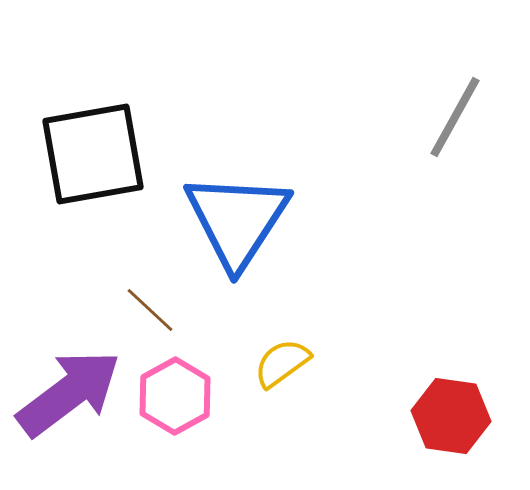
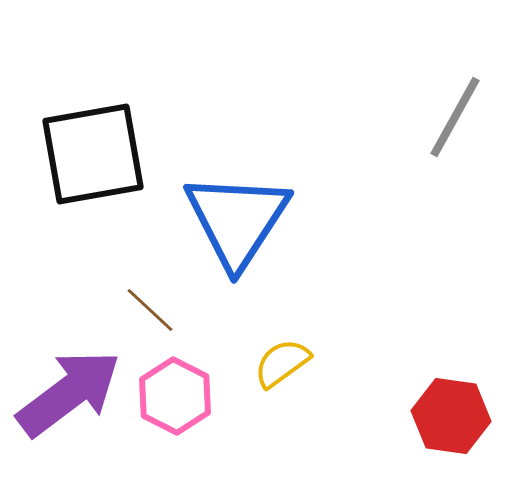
pink hexagon: rotated 4 degrees counterclockwise
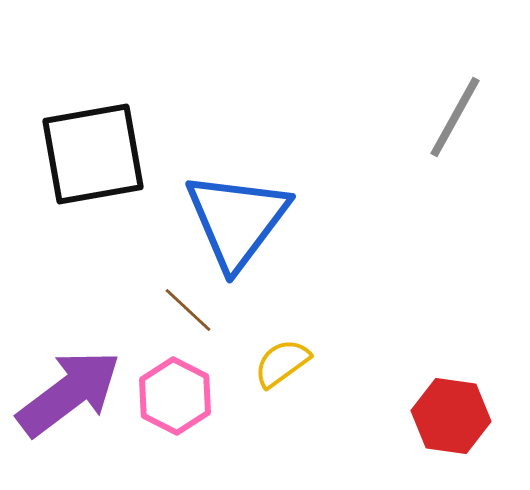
blue triangle: rotated 4 degrees clockwise
brown line: moved 38 px right
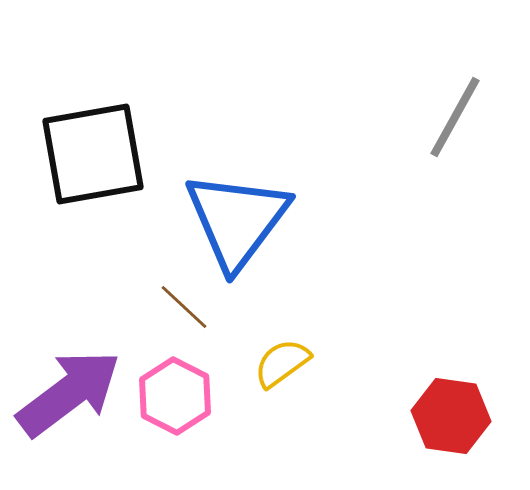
brown line: moved 4 px left, 3 px up
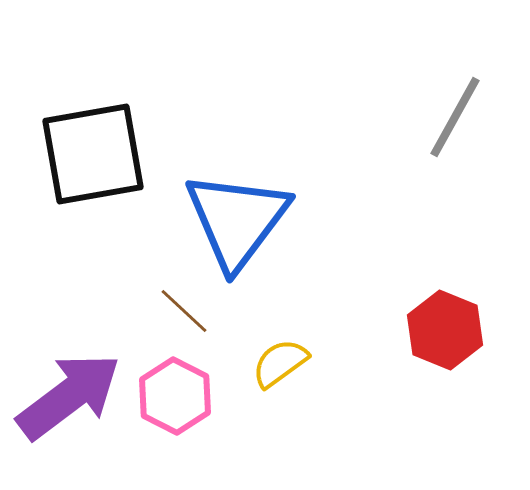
brown line: moved 4 px down
yellow semicircle: moved 2 px left
purple arrow: moved 3 px down
red hexagon: moved 6 px left, 86 px up; rotated 14 degrees clockwise
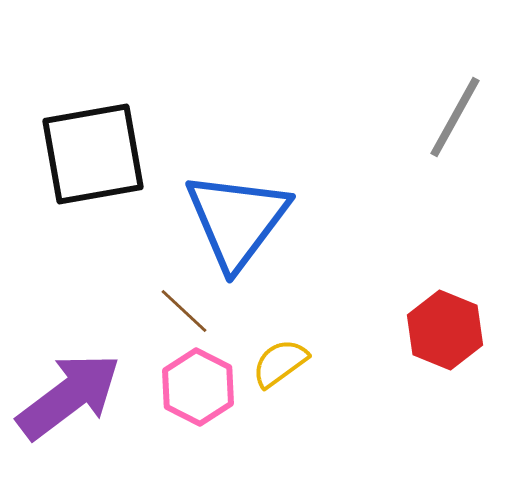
pink hexagon: moved 23 px right, 9 px up
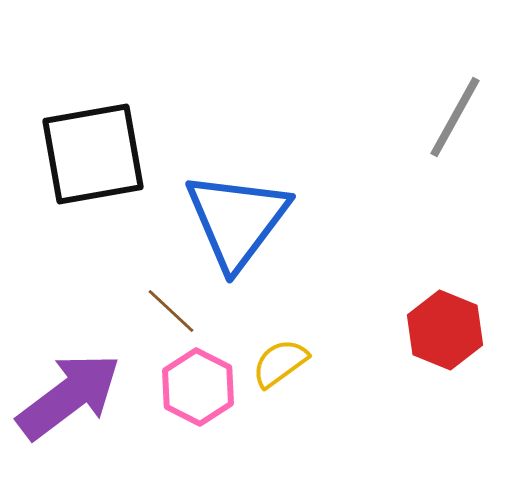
brown line: moved 13 px left
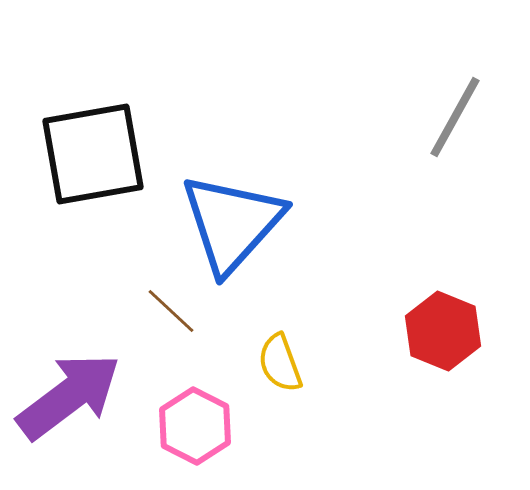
blue triangle: moved 5 px left, 3 px down; rotated 5 degrees clockwise
red hexagon: moved 2 px left, 1 px down
yellow semicircle: rotated 74 degrees counterclockwise
pink hexagon: moved 3 px left, 39 px down
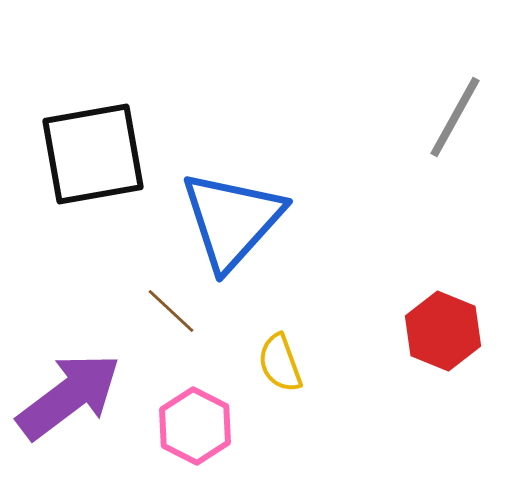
blue triangle: moved 3 px up
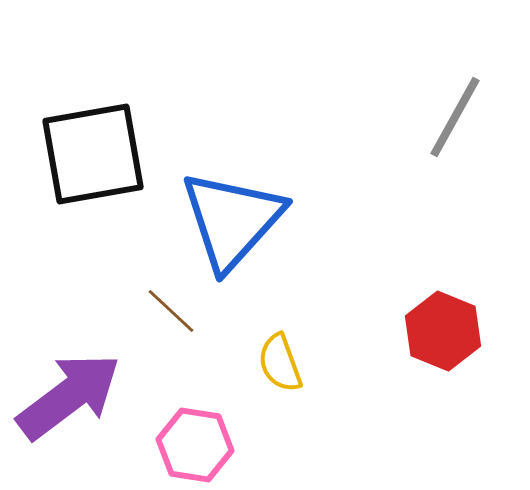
pink hexagon: moved 19 px down; rotated 18 degrees counterclockwise
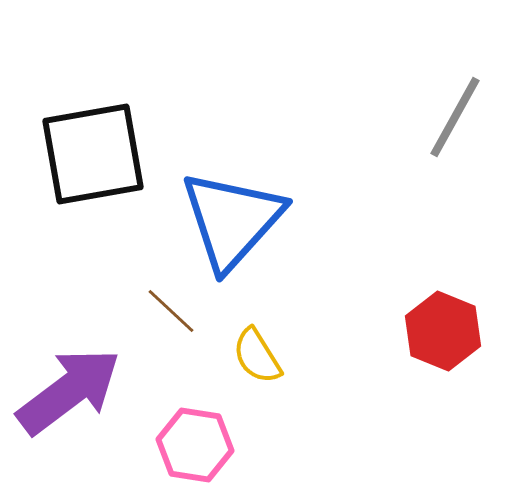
yellow semicircle: moved 23 px left, 7 px up; rotated 12 degrees counterclockwise
purple arrow: moved 5 px up
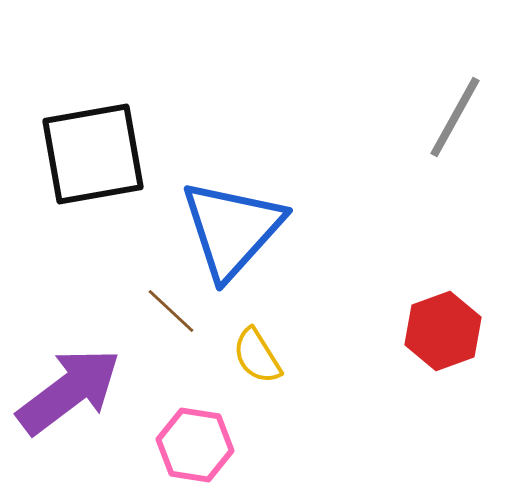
blue triangle: moved 9 px down
red hexagon: rotated 18 degrees clockwise
